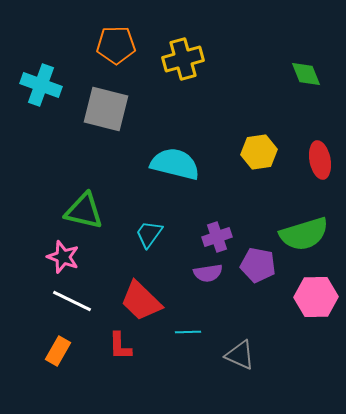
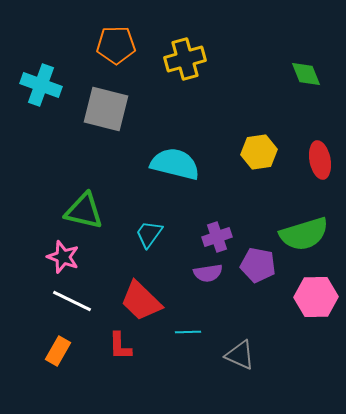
yellow cross: moved 2 px right
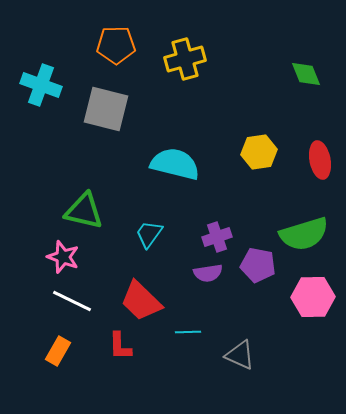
pink hexagon: moved 3 px left
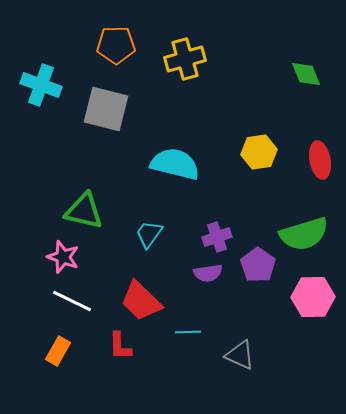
purple pentagon: rotated 24 degrees clockwise
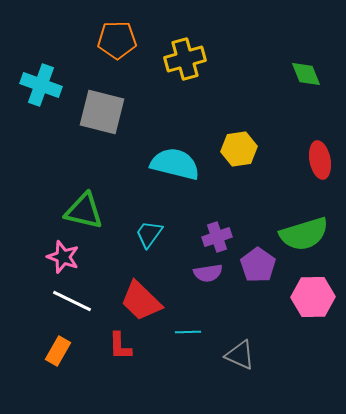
orange pentagon: moved 1 px right, 5 px up
gray square: moved 4 px left, 3 px down
yellow hexagon: moved 20 px left, 3 px up
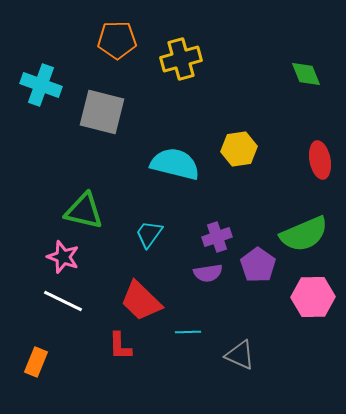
yellow cross: moved 4 px left
green semicircle: rotated 6 degrees counterclockwise
white line: moved 9 px left
orange rectangle: moved 22 px left, 11 px down; rotated 8 degrees counterclockwise
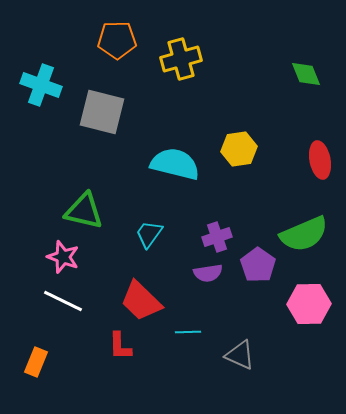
pink hexagon: moved 4 px left, 7 px down
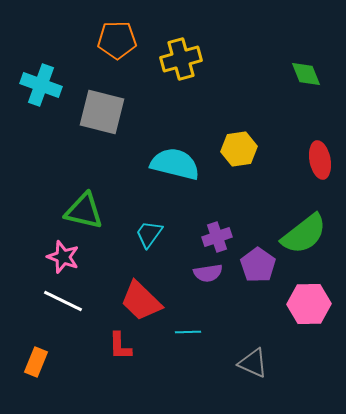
green semicircle: rotated 15 degrees counterclockwise
gray triangle: moved 13 px right, 8 px down
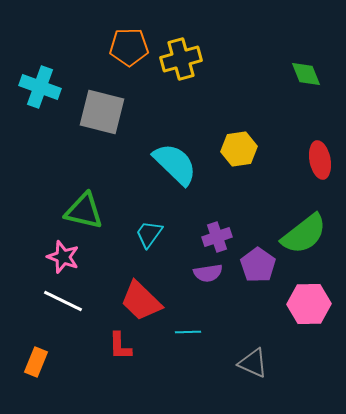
orange pentagon: moved 12 px right, 7 px down
cyan cross: moved 1 px left, 2 px down
cyan semicircle: rotated 30 degrees clockwise
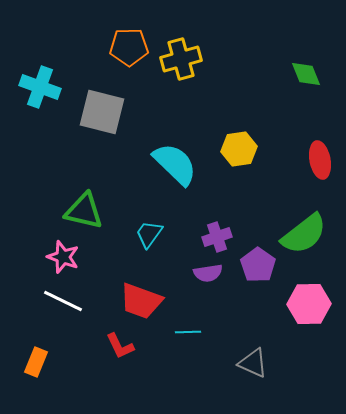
red trapezoid: rotated 24 degrees counterclockwise
red L-shape: rotated 24 degrees counterclockwise
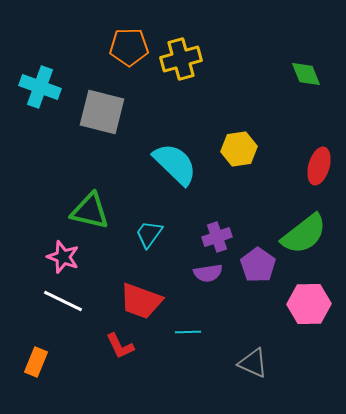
red ellipse: moved 1 px left, 6 px down; rotated 27 degrees clockwise
green triangle: moved 6 px right
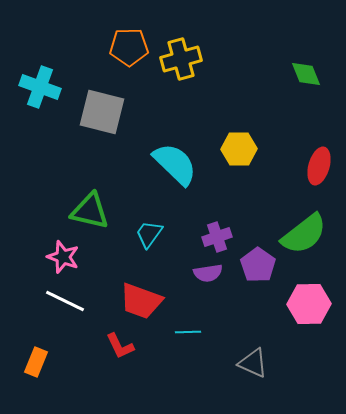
yellow hexagon: rotated 8 degrees clockwise
white line: moved 2 px right
